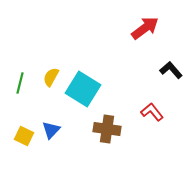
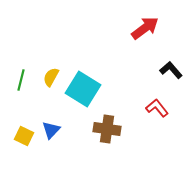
green line: moved 1 px right, 3 px up
red L-shape: moved 5 px right, 4 px up
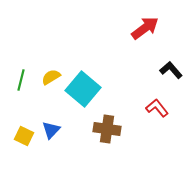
yellow semicircle: rotated 30 degrees clockwise
cyan square: rotated 8 degrees clockwise
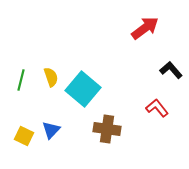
yellow semicircle: rotated 102 degrees clockwise
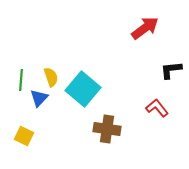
black L-shape: rotated 55 degrees counterclockwise
green line: rotated 10 degrees counterclockwise
blue triangle: moved 12 px left, 32 px up
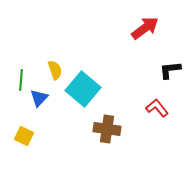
black L-shape: moved 1 px left
yellow semicircle: moved 4 px right, 7 px up
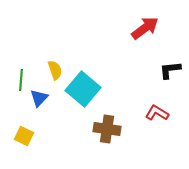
red L-shape: moved 5 px down; rotated 20 degrees counterclockwise
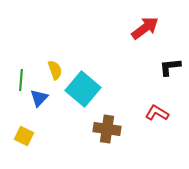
black L-shape: moved 3 px up
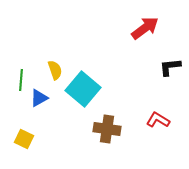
blue triangle: rotated 18 degrees clockwise
red L-shape: moved 1 px right, 7 px down
yellow square: moved 3 px down
